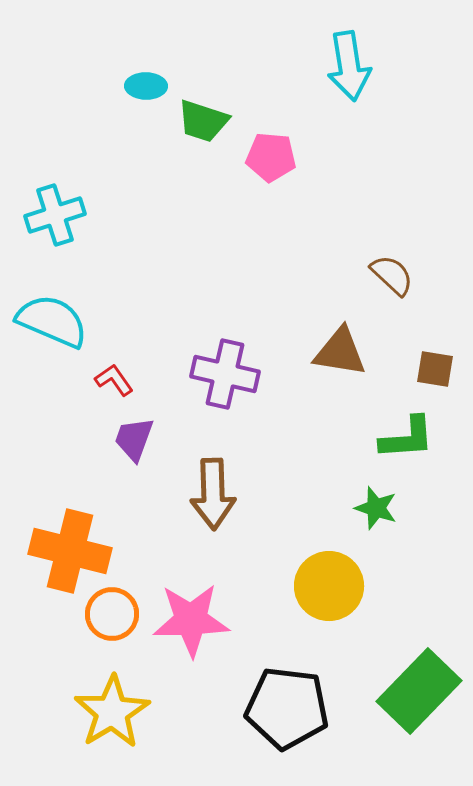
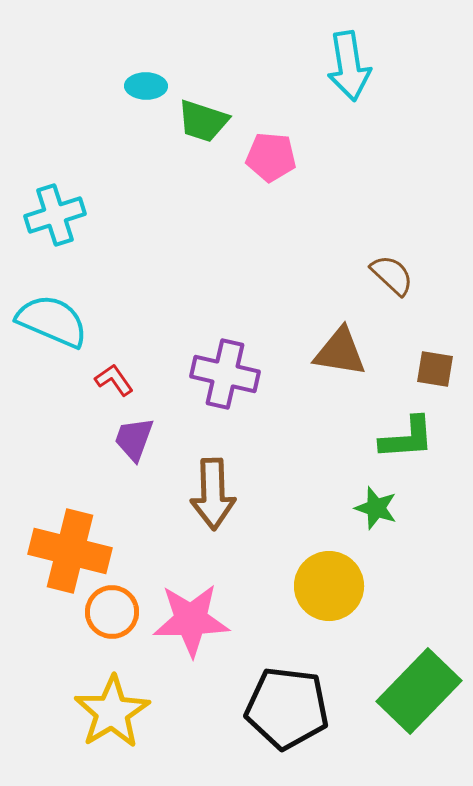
orange circle: moved 2 px up
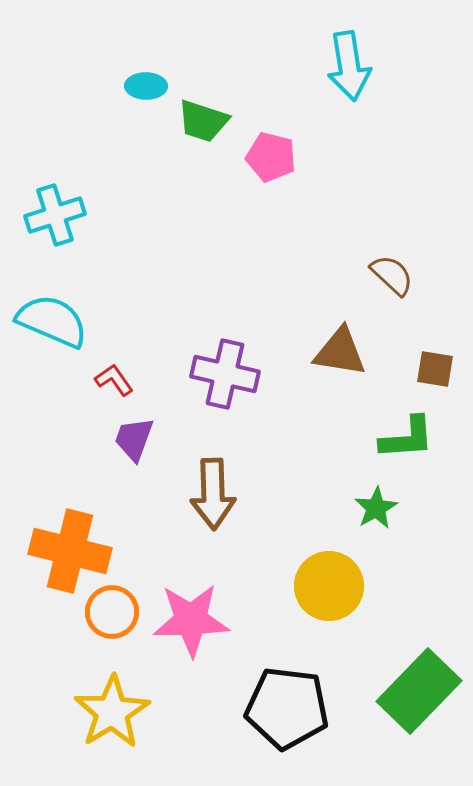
pink pentagon: rotated 9 degrees clockwise
green star: rotated 24 degrees clockwise
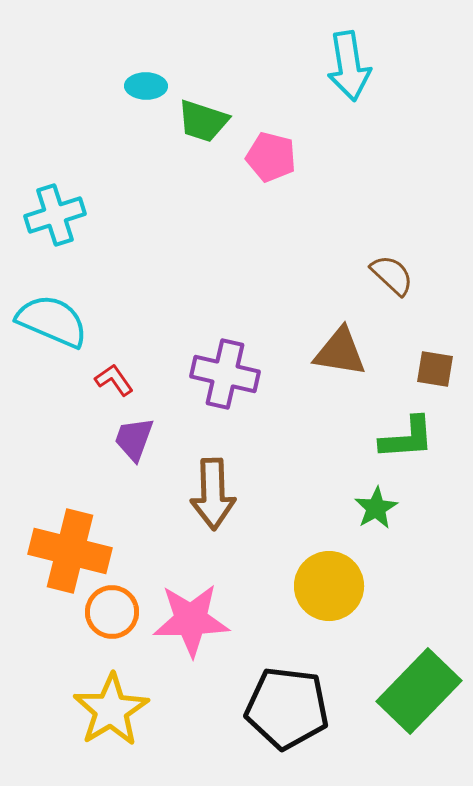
yellow star: moved 1 px left, 2 px up
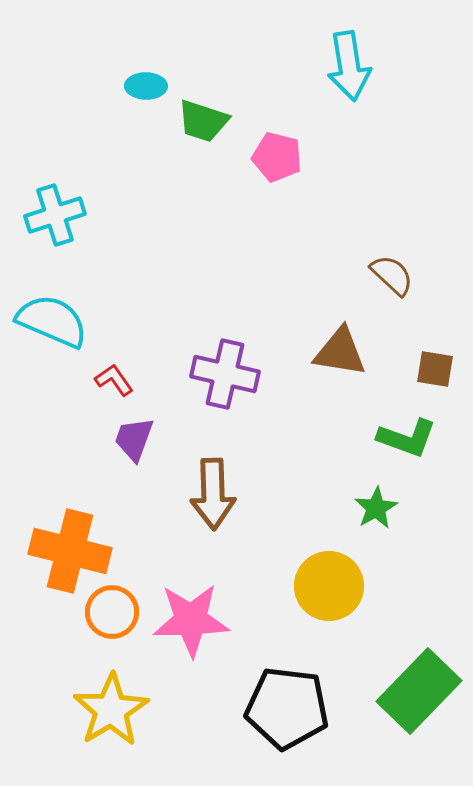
pink pentagon: moved 6 px right
green L-shape: rotated 24 degrees clockwise
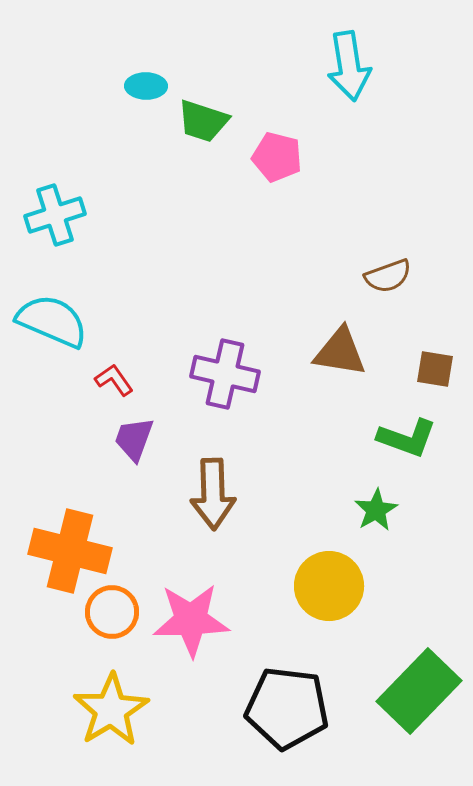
brown semicircle: moved 4 px left, 1 px down; rotated 117 degrees clockwise
green star: moved 2 px down
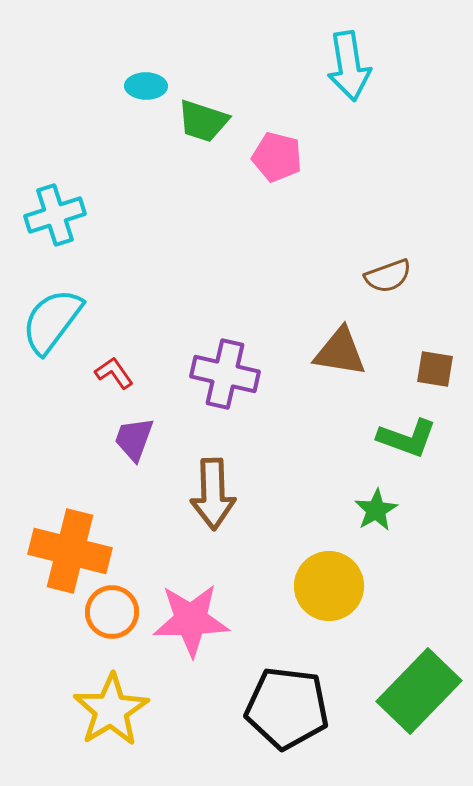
cyan semicircle: rotated 76 degrees counterclockwise
red L-shape: moved 7 px up
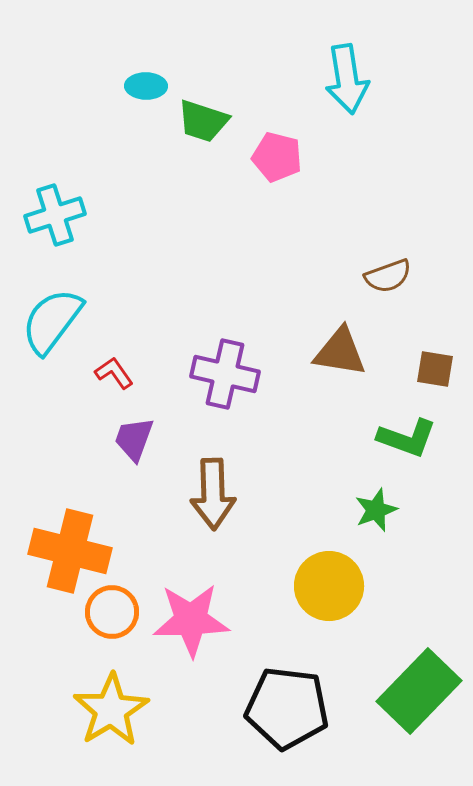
cyan arrow: moved 2 px left, 13 px down
green star: rotated 9 degrees clockwise
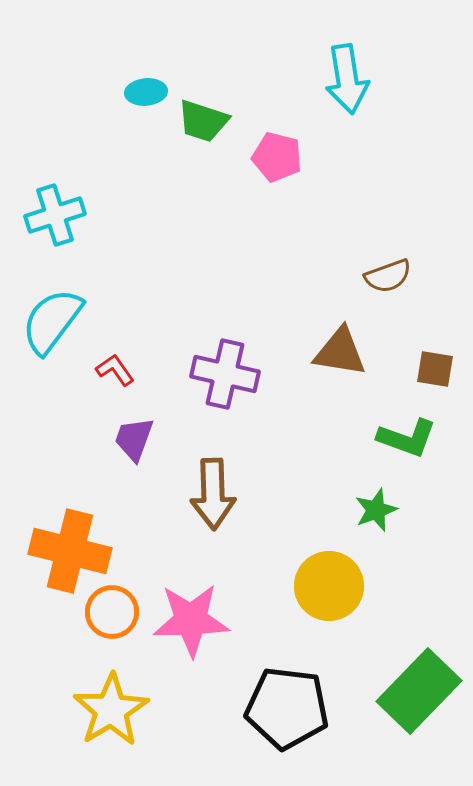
cyan ellipse: moved 6 px down; rotated 6 degrees counterclockwise
red L-shape: moved 1 px right, 3 px up
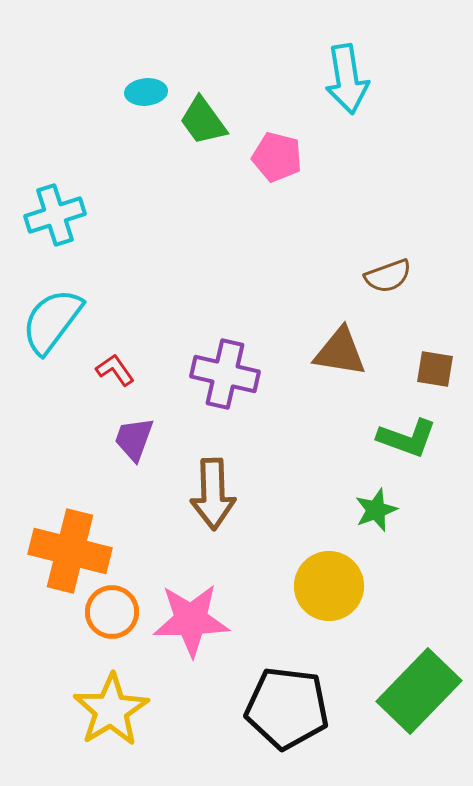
green trapezoid: rotated 36 degrees clockwise
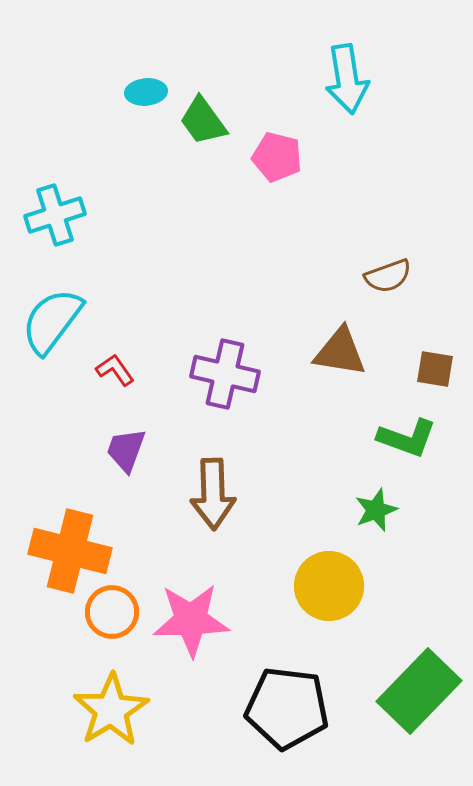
purple trapezoid: moved 8 px left, 11 px down
